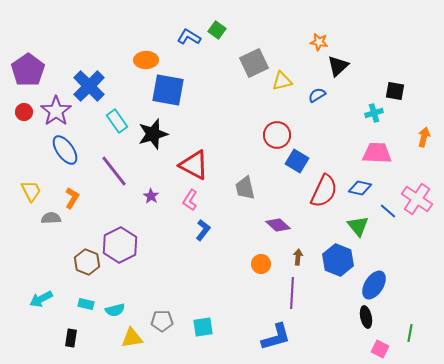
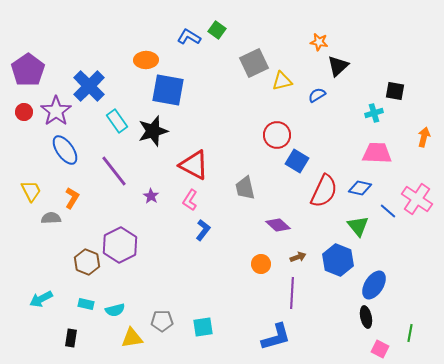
black star at (153, 134): moved 3 px up
brown arrow at (298, 257): rotated 63 degrees clockwise
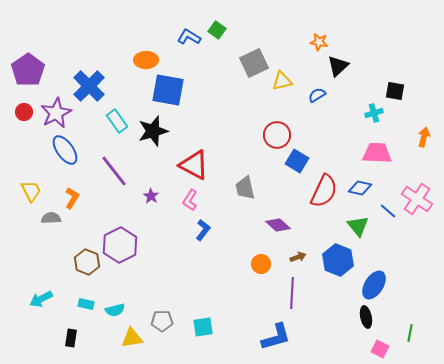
purple star at (56, 111): moved 2 px down; rotated 8 degrees clockwise
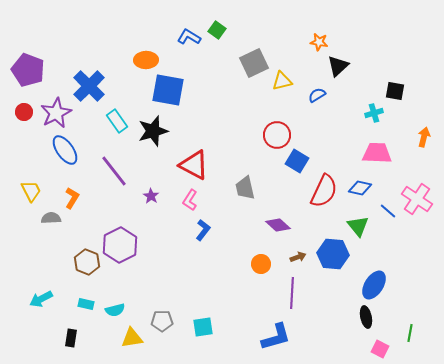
purple pentagon at (28, 70): rotated 16 degrees counterclockwise
blue hexagon at (338, 260): moved 5 px left, 6 px up; rotated 16 degrees counterclockwise
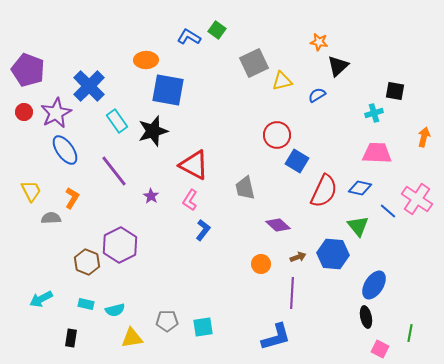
gray pentagon at (162, 321): moved 5 px right
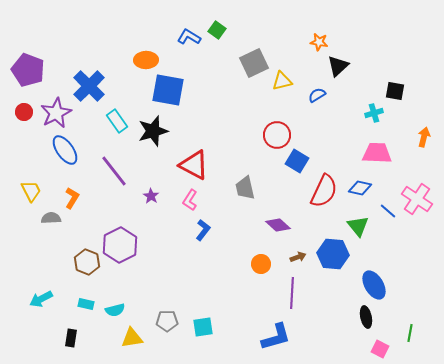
blue ellipse at (374, 285): rotated 64 degrees counterclockwise
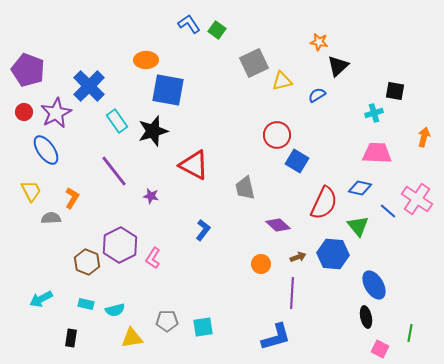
blue L-shape at (189, 37): moved 13 px up; rotated 25 degrees clockwise
blue ellipse at (65, 150): moved 19 px left
red semicircle at (324, 191): moved 12 px down
purple star at (151, 196): rotated 21 degrees counterclockwise
pink L-shape at (190, 200): moved 37 px left, 58 px down
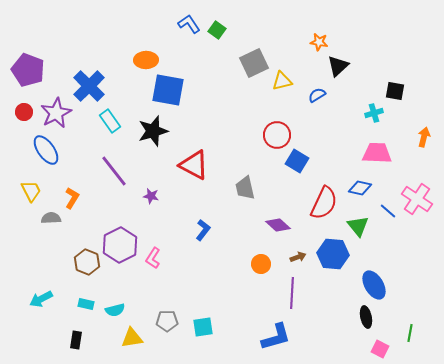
cyan rectangle at (117, 121): moved 7 px left
black rectangle at (71, 338): moved 5 px right, 2 px down
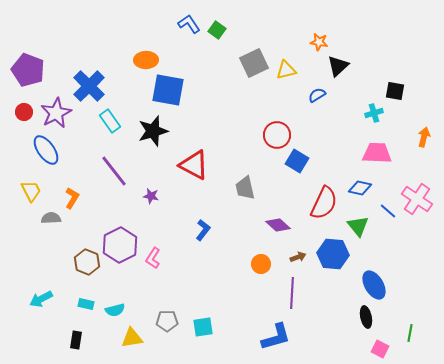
yellow triangle at (282, 81): moved 4 px right, 11 px up
